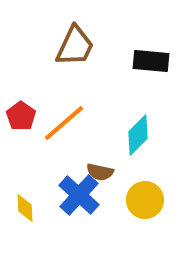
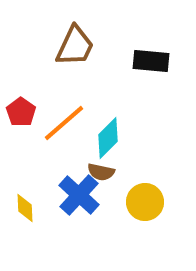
red pentagon: moved 4 px up
cyan diamond: moved 30 px left, 3 px down
brown semicircle: moved 1 px right
yellow circle: moved 2 px down
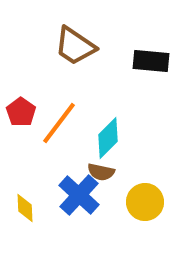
brown trapezoid: rotated 99 degrees clockwise
orange line: moved 5 px left; rotated 12 degrees counterclockwise
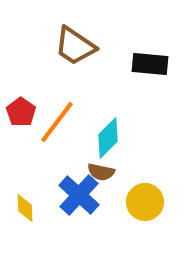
black rectangle: moved 1 px left, 3 px down
orange line: moved 2 px left, 1 px up
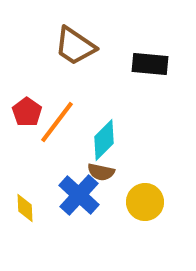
red pentagon: moved 6 px right
cyan diamond: moved 4 px left, 2 px down
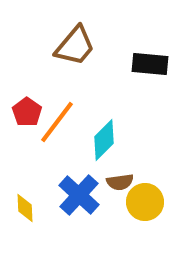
brown trapezoid: rotated 84 degrees counterclockwise
brown semicircle: moved 19 px right, 10 px down; rotated 20 degrees counterclockwise
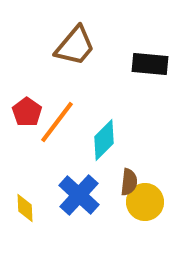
brown semicircle: moved 9 px right; rotated 76 degrees counterclockwise
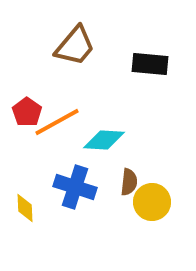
orange line: rotated 24 degrees clockwise
cyan diamond: rotated 48 degrees clockwise
blue cross: moved 4 px left, 8 px up; rotated 24 degrees counterclockwise
yellow circle: moved 7 px right
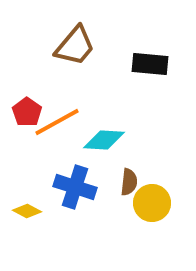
yellow circle: moved 1 px down
yellow diamond: moved 2 px right, 3 px down; rotated 60 degrees counterclockwise
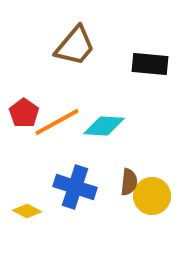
red pentagon: moved 3 px left, 1 px down
cyan diamond: moved 14 px up
yellow circle: moved 7 px up
